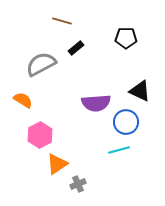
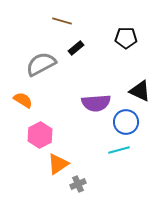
orange triangle: moved 1 px right
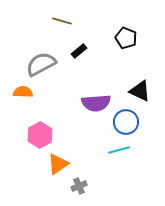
black pentagon: rotated 20 degrees clockwise
black rectangle: moved 3 px right, 3 px down
orange semicircle: moved 8 px up; rotated 30 degrees counterclockwise
gray cross: moved 1 px right, 2 px down
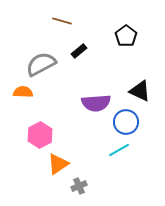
black pentagon: moved 2 px up; rotated 15 degrees clockwise
cyan line: rotated 15 degrees counterclockwise
